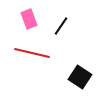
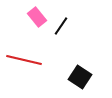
pink rectangle: moved 8 px right, 2 px up; rotated 18 degrees counterclockwise
red line: moved 8 px left, 7 px down
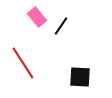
red line: moved 1 px left, 3 px down; rotated 44 degrees clockwise
black square: rotated 30 degrees counterclockwise
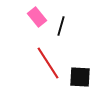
black line: rotated 18 degrees counterclockwise
red line: moved 25 px right
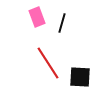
pink rectangle: rotated 18 degrees clockwise
black line: moved 1 px right, 3 px up
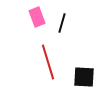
red line: moved 1 px up; rotated 16 degrees clockwise
black square: moved 4 px right
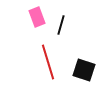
black line: moved 1 px left, 2 px down
black square: moved 7 px up; rotated 15 degrees clockwise
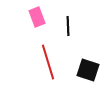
black line: moved 7 px right, 1 px down; rotated 18 degrees counterclockwise
black square: moved 4 px right
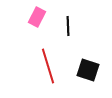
pink rectangle: rotated 48 degrees clockwise
red line: moved 4 px down
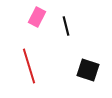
black line: moved 2 px left; rotated 12 degrees counterclockwise
red line: moved 19 px left
